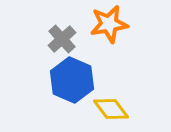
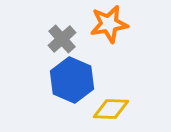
yellow diamond: rotated 51 degrees counterclockwise
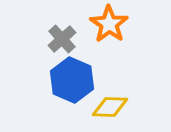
orange star: rotated 27 degrees counterclockwise
yellow diamond: moved 1 px left, 2 px up
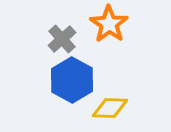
blue hexagon: rotated 6 degrees clockwise
yellow diamond: moved 1 px down
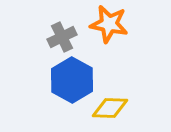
orange star: rotated 24 degrees counterclockwise
gray cross: moved 2 px up; rotated 16 degrees clockwise
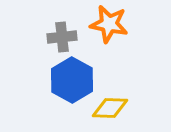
gray cross: rotated 20 degrees clockwise
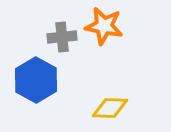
orange star: moved 5 px left, 2 px down
blue hexagon: moved 36 px left
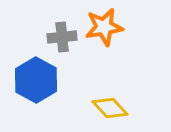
orange star: moved 1 px down; rotated 21 degrees counterclockwise
yellow diamond: rotated 45 degrees clockwise
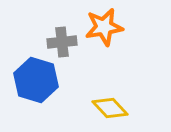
gray cross: moved 5 px down
blue hexagon: rotated 12 degrees counterclockwise
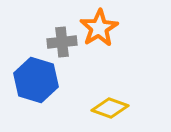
orange star: moved 5 px left, 1 px down; rotated 21 degrees counterclockwise
yellow diamond: rotated 27 degrees counterclockwise
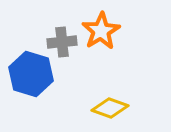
orange star: moved 2 px right, 3 px down
blue hexagon: moved 5 px left, 6 px up
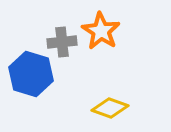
orange star: rotated 9 degrees counterclockwise
